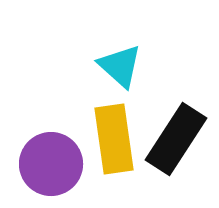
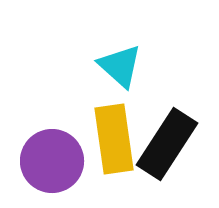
black rectangle: moved 9 px left, 5 px down
purple circle: moved 1 px right, 3 px up
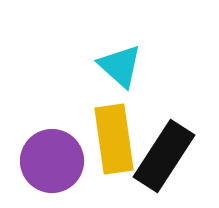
black rectangle: moved 3 px left, 12 px down
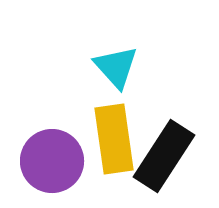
cyan triangle: moved 4 px left, 1 px down; rotated 6 degrees clockwise
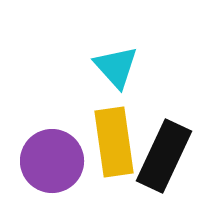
yellow rectangle: moved 3 px down
black rectangle: rotated 8 degrees counterclockwise
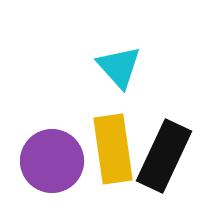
cyan triangle: moved 3 px right
yellow rectangle: moved 1 px left, 7 px down
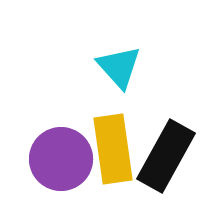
black rectangle: moved 2 px right; rotated 4 degrees clockwise
purple circle: moved 9 px right, 2 px up
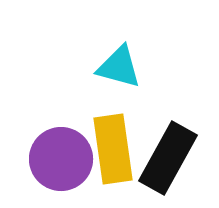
cyan triangle: rotated 33 degrees counterclockwise
black rectangle: moved 2 px right, 2 px down
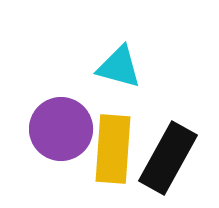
yellow rectangle: rotated 12 degrees clockwise
purple circle: moved 30 px up
